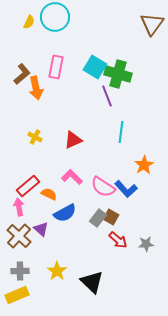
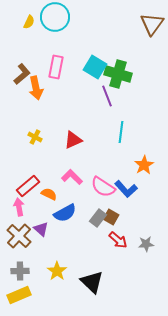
yellow rectangle: moved 2 px right
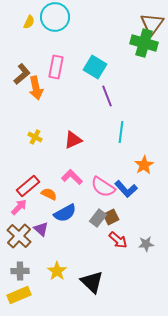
green cross: moved 26 px right, 31 px up
pink arrow: rotated 54 degrees clockwise
brown square: rotated 35 degrees clockwise
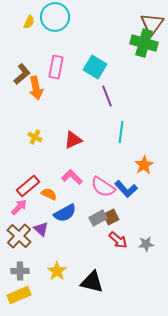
gray rectangle: rotated 24 degrees clockwise
black triangle: rotated 30 degrees counterclockwise
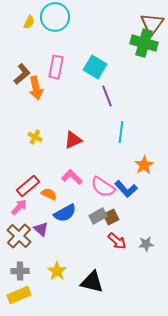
gray rectangle: moved 2 px up
red arrow: moved 1 px left, 1 px down
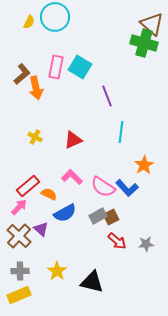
brown triangle: rotated 25 degrees counterclockwise
cyan square: moved 15 px left
blue L-shape: moved 1 px right, 1 px up
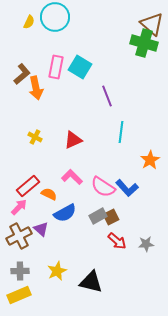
orange star: moved 6 px right, 5 px up
brown cross: rotated 20 degrees clockwise
yellow star: rotated 12 degrees clockwise
black triangle: moved 1 px left
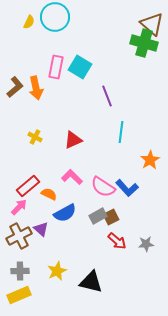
brown L-shape: moved 7 px left, 13 px down
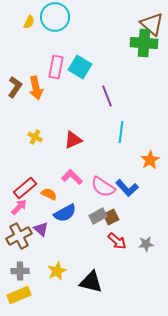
green cross: rotated 12 degrees counterclockwise
brown L-shape: rotated 15 degrees counterclockwise
red rectangle: moved 3 px left, 2 px down
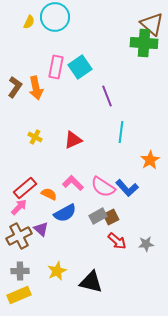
cyan square: rotated 25 degrees clockwise
pink L-shape: moved 1 px right, 6 px down
